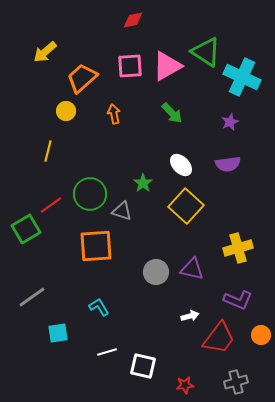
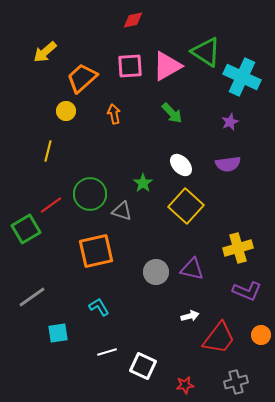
orange square: moved 5 px down; rotated 9 degrees counterclockwise
purple L-shape: moved 9 px right, 9 px up
white square: rotated 12 degrees clockwise
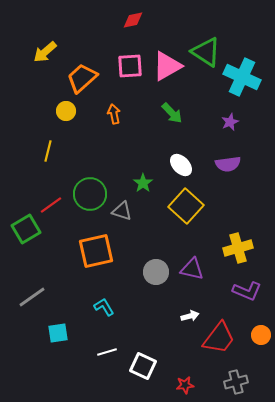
cyan L-shape: moved 5 px right
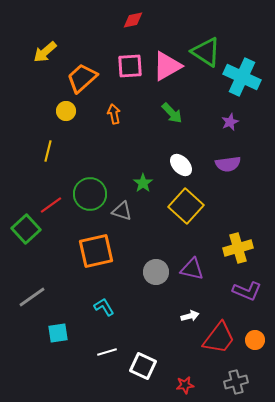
green square: rotated 12 degrees counterclockwise
orange circle: moved 6 px left, 5 px down
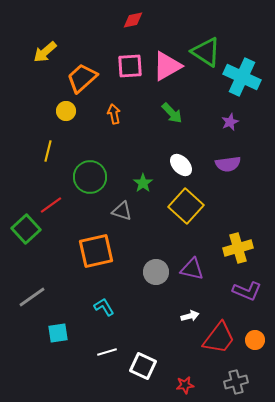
green circle: moved 17 px up
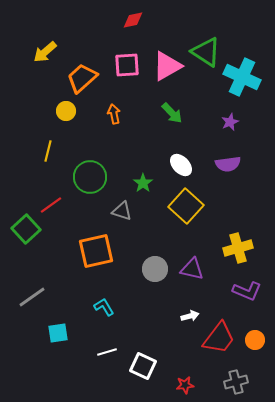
pink square: moved 3 px left, 1 px up
gray circle: moved 1 px left, 3 px up
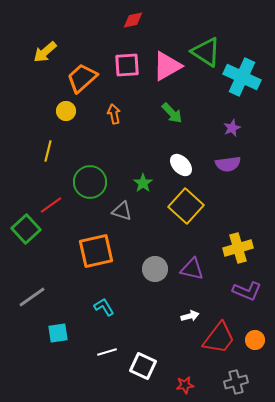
purple star: moved 2 px right, 6 px down
green circle: moved 5 px down
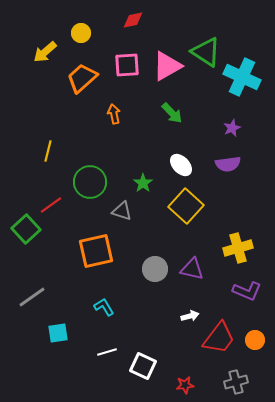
yellow circle: moved 15 px right, 78 px up
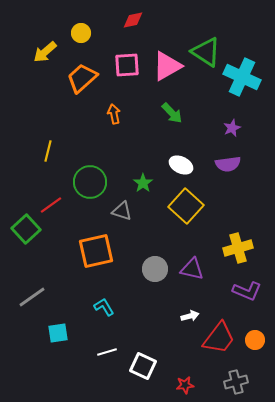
white ellipse: rotated 20 degrees counterclockwise
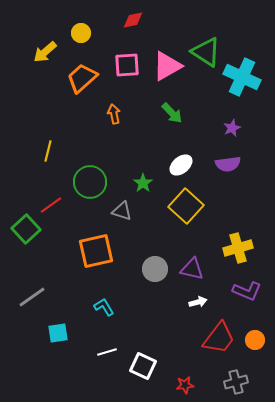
white ellipse: rotated 65 degrees counterclockwise
white arrow: moved 8 px right, 14 px up
